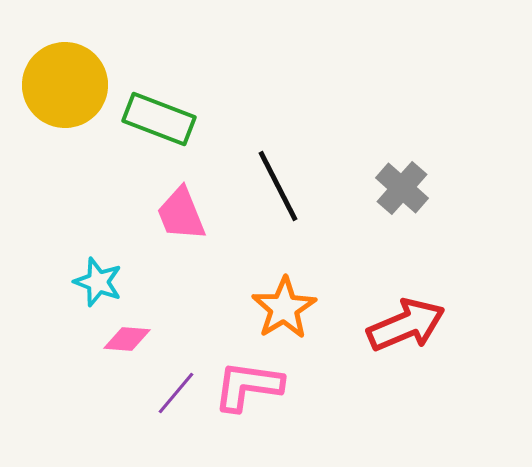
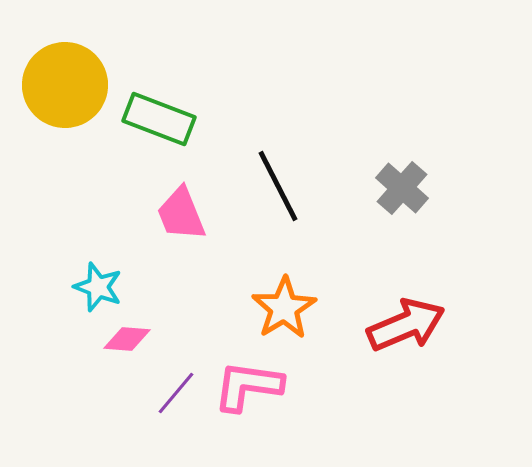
cyan star: moved 5 px down
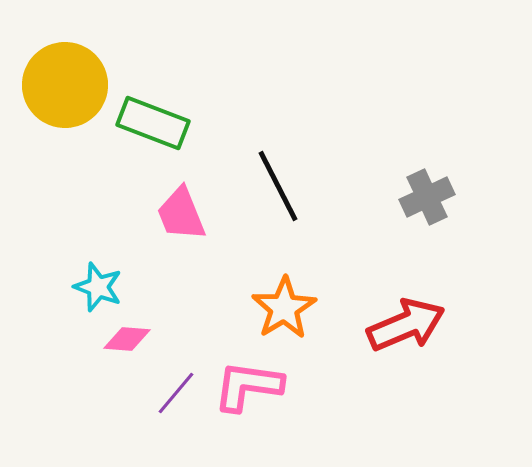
green rectangle: moved 6 px left, 4 px down
gray cross: moved 25 px right, 9 px down; rotated 24 degrees clockwise
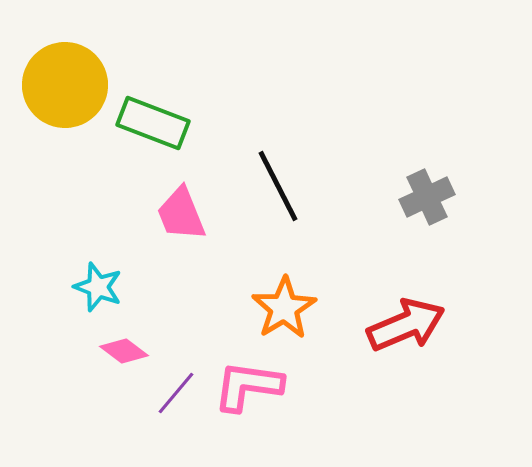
pink diamond: moved 3 px left, 12 px down; rotated 33 degrees clockwise
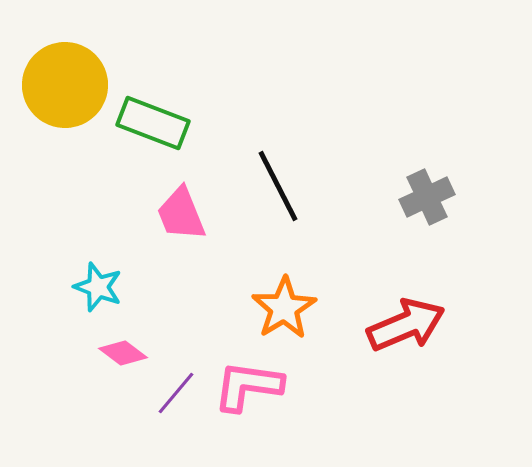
pink diamond: moved 1 px left, 2 px down
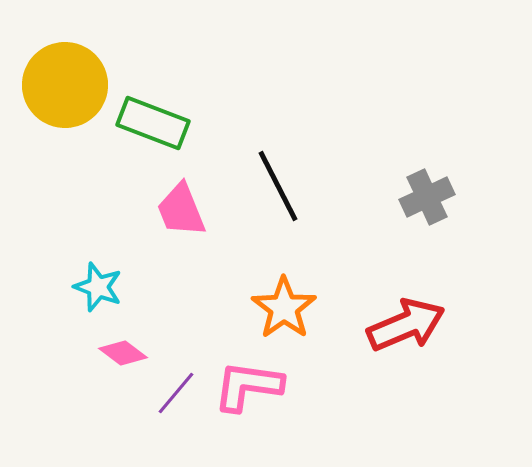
pink trapezoid: moved 4 px up
orange star: rotated 4 degrees counterclockwise
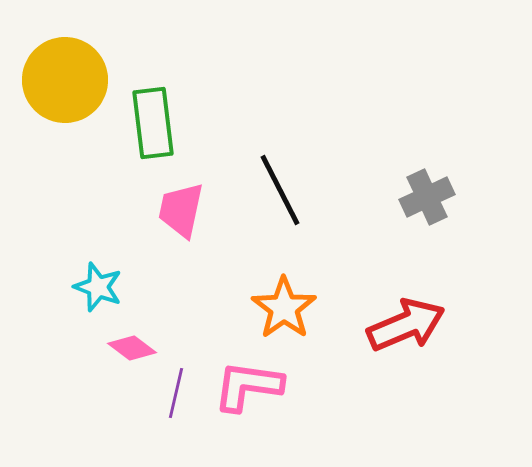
yellow circle: moved 5 px up
green rectangle: rotated 62 degrees clockwise
black line: moved 2 px right, 4 px down
pink trapezoid: rotated 34 degrees clockwise
pink diamond: moved 9 px right, 5 px up
purple line: rotated 27 degrees counterclockwise
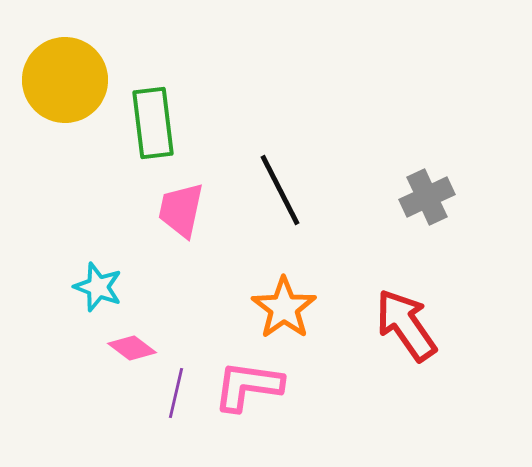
red arrow: rotated 102 degrees counterclockwise
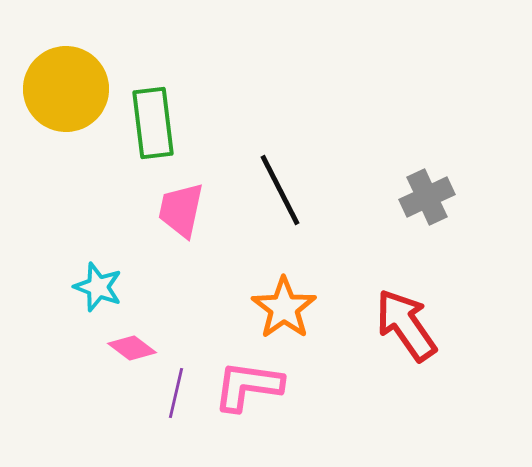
yellow circle: moved 1 px right, 9 px down
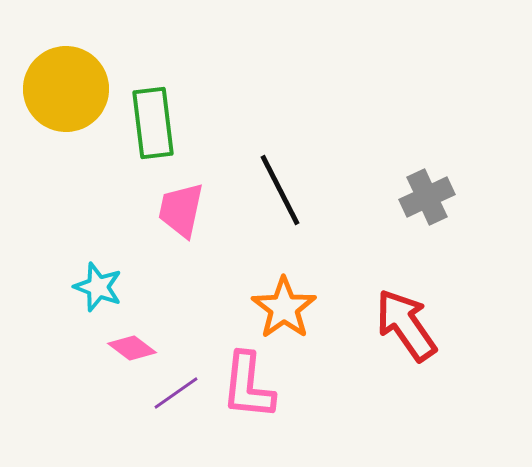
pink L-shape: rotated 92 degrees counterclockwise
purple line: rotated 42 degrees clockwise
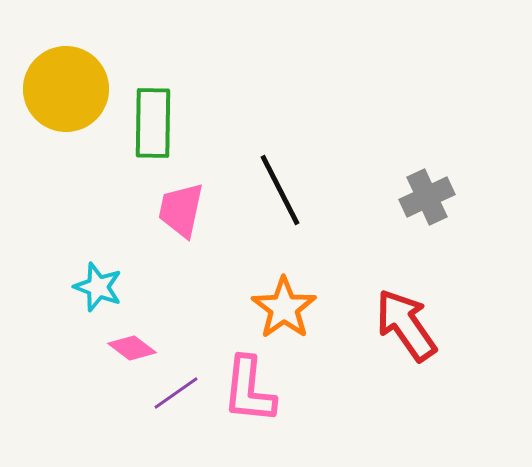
green rectangle: rotated 8 degrees clockwise
pink L-shape: moved 1 px right, 4 px down
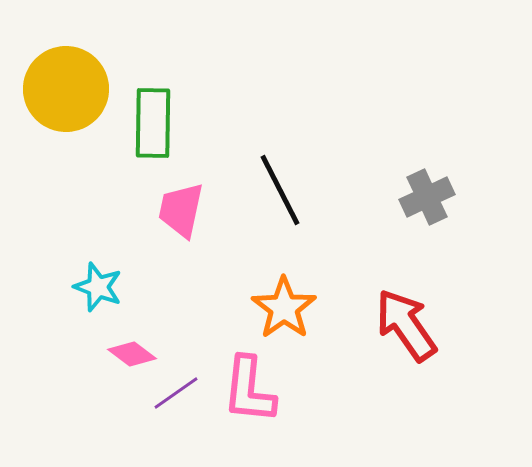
pink diamond: moved 6 px down
